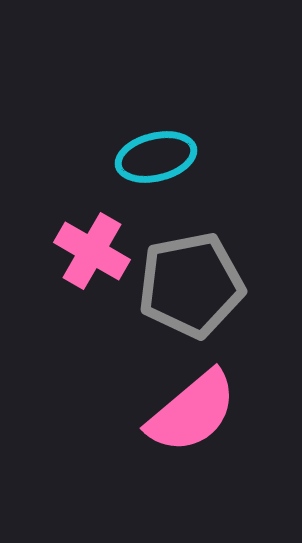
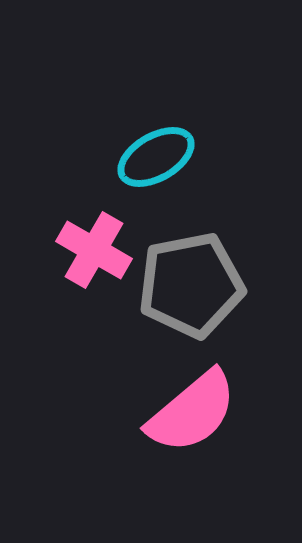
cyan ellipse: rotated 16 degrees counterclockwise
pink cross: moved 2 px right, 1 px up
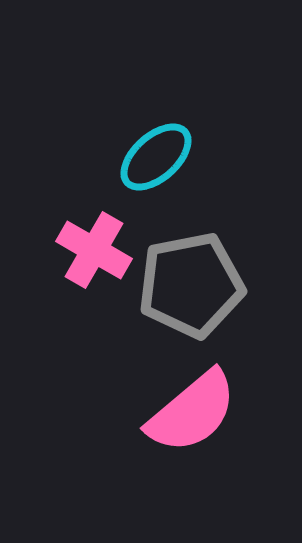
cyan ellipse: rotated 12 degrees counterclockwise
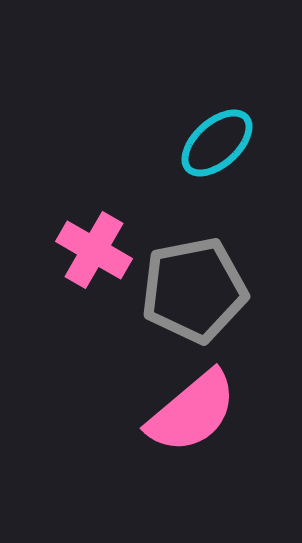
cyan ellipse: moved 61 px right, 14 px up
gray pentagon: moved 3 px right, 5 px down
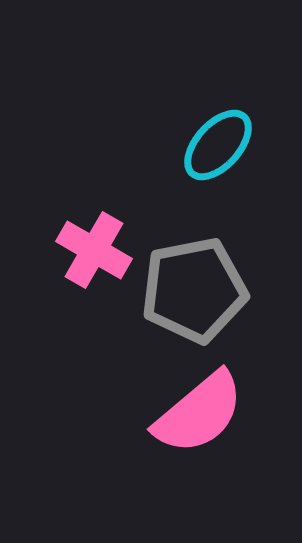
cyan ellipse: moved 1 px right, 2 px down; rotated 6 degrees counterclockwise
pink semicircle: moved 7 px right, 1 px down
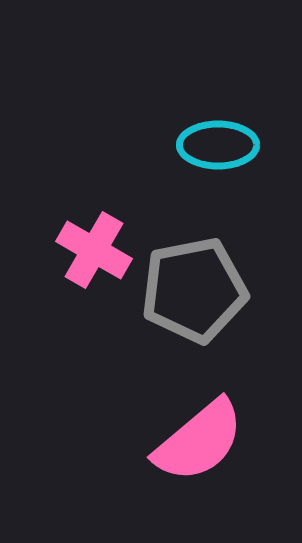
cyan ellipse: rotated 48 degrees clockwise
pink semicircle: moved 28 px down
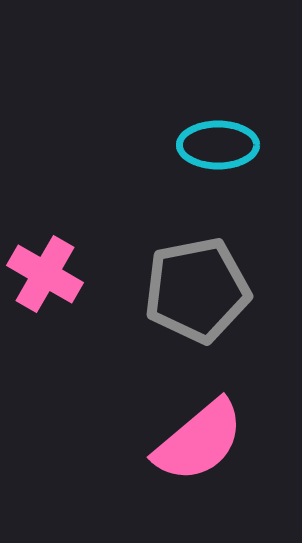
pink cross: moved 49 px left, 24 px down
gray pentagon: moved 3 px right
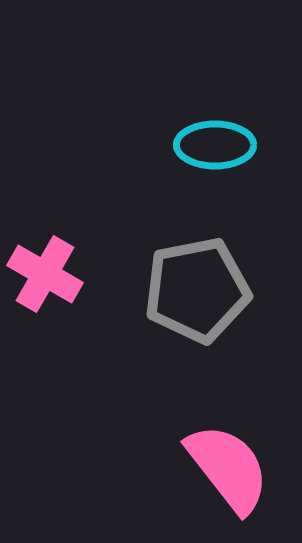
cyan ellipse: moved 3 px left
pink semicircle: moved 29 px right, 27 px down; rotated 88 degrees counterclockwise
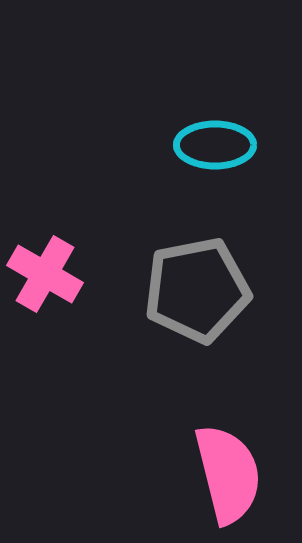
pink semicircle: moved 6 px down; rotated 24 degrees clockwise
